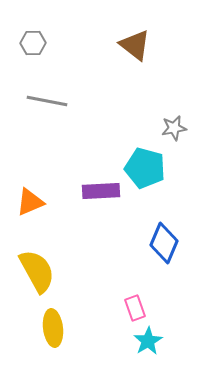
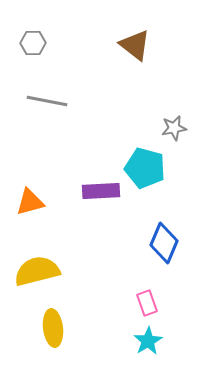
orange triangle: rotated 8 degrees clockwise
yellow semicircle: rotated 75 degrees counterclockwise
pink rectangle: moved 12 px right, 5 px up
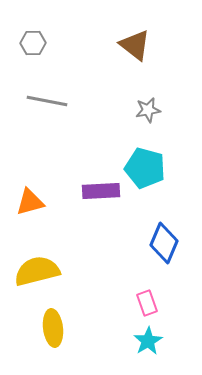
gray star: moved 26 px left, 18 px up
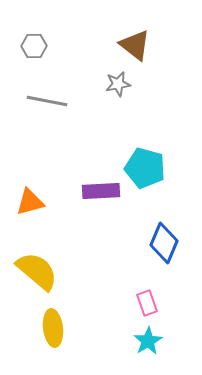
gray hexagon: moved 1 px right, 3 px down
gray star: moved 30 px left, 26 px up
yellow semicircle: rotated 54 degrees clockwise
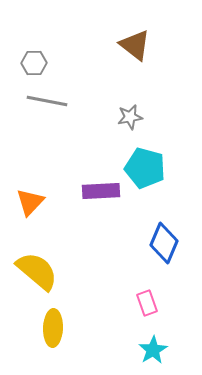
gray hexagon: moved 17 px down
gray star: moved 12 px right, 33 px down
orange triangle: rotated 32 degrees counterclockwise
yellow ellipse: rotated 9 degrees clockwise
cyan star: moved 5 px right, 9 px down
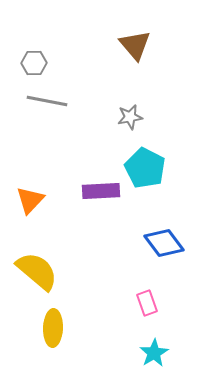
brown triangle: rotated 12 degrees clockwise
cyan pentagon: rotated 12 degrees clockwise
orange triangle: moved 2 px up
blue diamond: rotated 60 degrees counterclockwise
cyan star: moved 1 px right, 3 px down
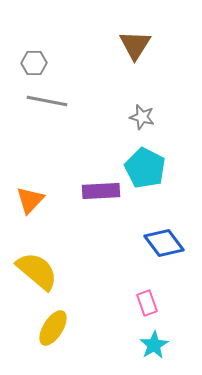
brown triangle: rotated 12 degrees clockwise
gray star: moved 12 px right; rotated 25 degrees clockwise
yellow ellipse: rotated 30 degrees clockwise
cyan star: moved 8 px up
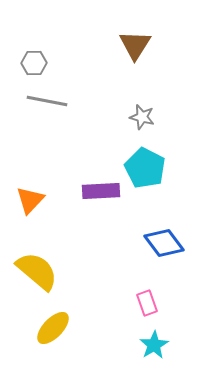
yellow ellipse: rotated 12 degrees clockwise
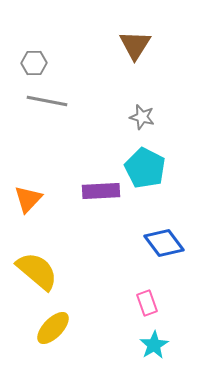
orange triangle: moved 2 px left, 1 px up
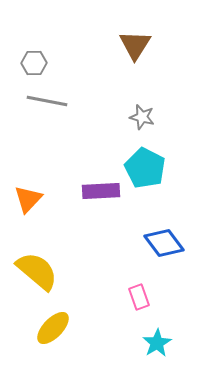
pink rectangle: moved 8 px left, 6 px up
cyan star: moved 3 px right, 2 px up
